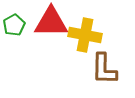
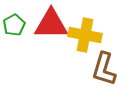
red triangle: moved 2 px down
brown L-shape: rotated 16 degrees clockwise
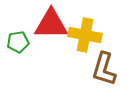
green pentagon: moved 4 px right, 17 px down; rotated 20 degrees clockwise
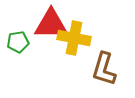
yellow cross: moved 11 px left, 3 px down
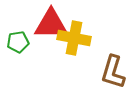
brown L-shape: moved 9 px right, 3 px down
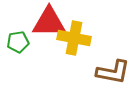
red triangle: moved 2 px left, 2 px up
brown L-shape: rotated 96 degrees counterclockwise
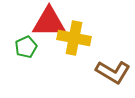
green pentagon: moved 8 px right, 5 px down; rotated 15 degrees counterclockwise
brown L-shape: rotated 20 degrees clockwise
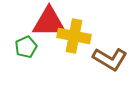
yellow cross: moved 2 px up
brown L-shape: moved 3 px left, 13 px up
